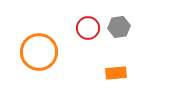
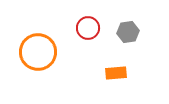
gray hexagon: moved 9 px right, 5 px down
orange circle: moved 1 px left
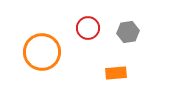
orange circle: moved 4 px right
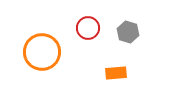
gray hexagon: rotated 25 degrees clockwise
